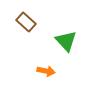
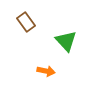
brown rectangle: rotated 12 degrees clockwise
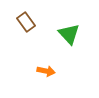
green triangle: moved 3 px right, 7 px up
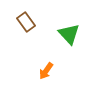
orange arrow: rotated 114 degrees clockwise
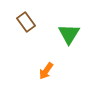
green triangle: rotated 15 degrees clockwise
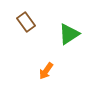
green triangle: rotated 25 degrees clockwise
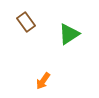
orange arrow: moved 3 px left, 10 px down
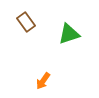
green triangle: rotated 15 degrees clockwise
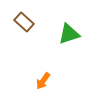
brown rectangle: moved 2 px left; rotated 12 degrees counterclockwise
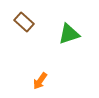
orange arrow: moved 3 px left
